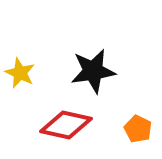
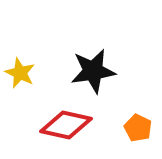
orange pentagon: moved 1 px up
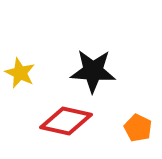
black star: rotated 12 degrees clockwise
red diamond: moved 4 px up
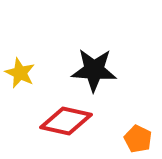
black star: moved 1 px right, 1 px up
orange pentagon: moved 11 px down
